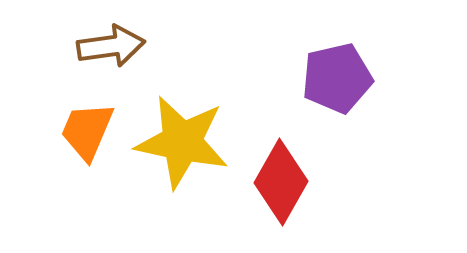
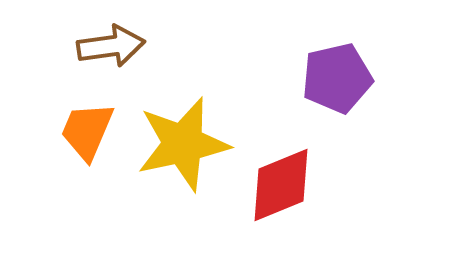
yellow star: moved 1 px right, 2 px down; rotated 24 degrees counterclockwise
red diamond: moved 3 px down; rotated 38 degrees clockwise
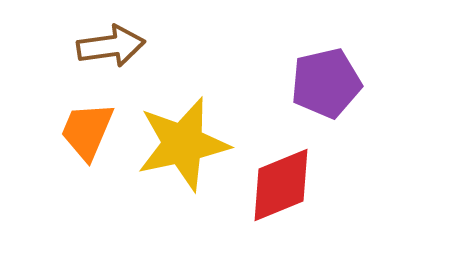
purple pentagon: moved 11 px left, 5 px down
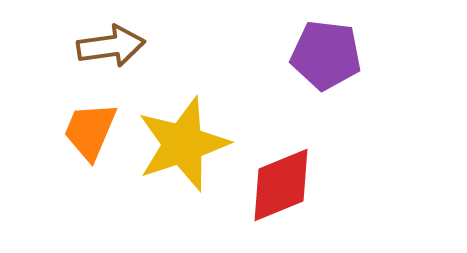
purple pentagon: moved 28 px up; rotated 20 degrees clockwise
orange trapezoid: moved 3 px right
yellow star: rotated 6 degrees counterclockwise
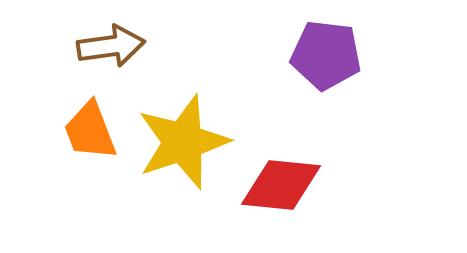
orange trapezoid: rotated 44 degrees counterclockwise
yellow star: moved 2 px up
red diamond: rotated 28 degrees clockwise
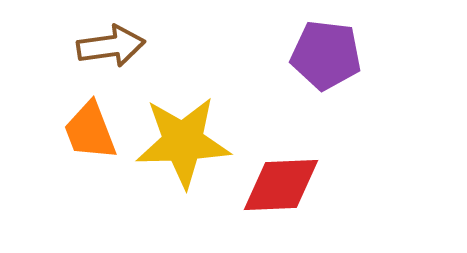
yellow star: rotated 16 degrees clockwise
red diamond: rotated 8 degrees counterclockwise
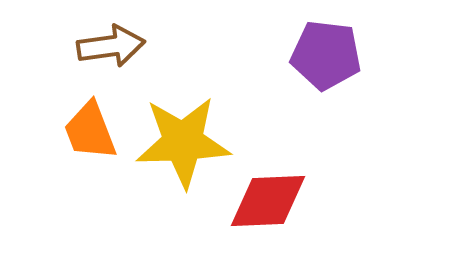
red diamond: moved 13 px left, 16 px down
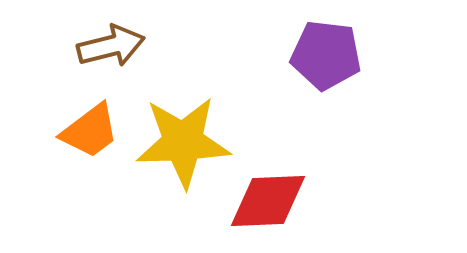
brown arrow: rotated 6 degrees counterclockwise
orange trapezoid: rotated 106 degrees counterclockwise
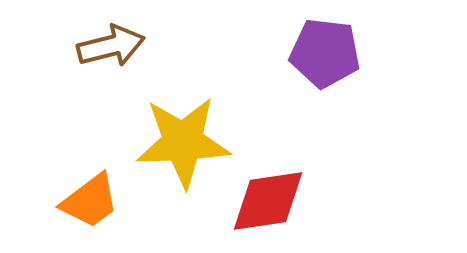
purple pentagon: moved 1 px left, 2 px up
orange trapezoid: moved 70 px down
red diamond: rotated 6 degrees counterclockwise
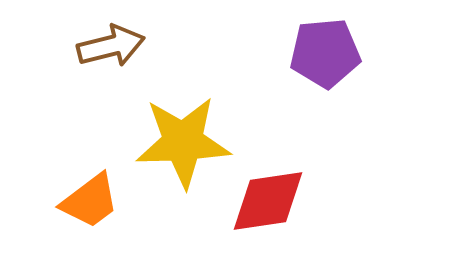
purple pentagon: rotated 12 degrees counterclockwise
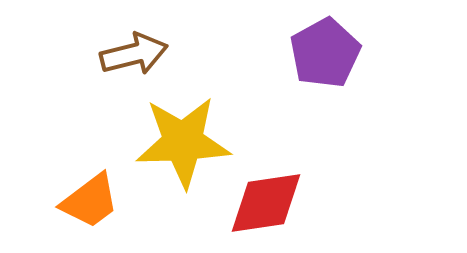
brown arrow: moved 23 px right, 8 px down
purple pentagon: rotated 24 degrees counterclockwise
red diamond: moved 2 px left, 2 px down
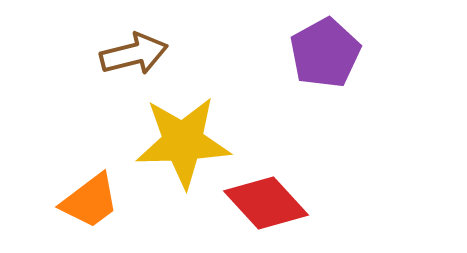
red diamond: rotated 56 degrees clockwise
